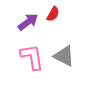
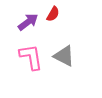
pink L-shape: moved 1 px left
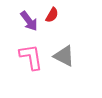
red semicircle: moved 1 px left, 1 px down
purple arrow: moved 1 px right, 1 px up; rotated 90 degrees clockwise
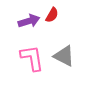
purple arrow: rotated 70 degrees counterclockwise
pink L-shape: moved 1 px right, 1 px down
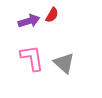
gray triangle: moved 7 px down; rotated 15 degrees clockwise
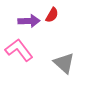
purple arrow: rotated 15 degrees clockwise
pink L-shape: moved 13 px left, 8 px up; rotated 28 degrees counterclockwise
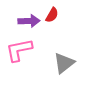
pink L-shape: rotated 64 degrees counterclockwise
gray triangle: rotated 40 degrees clockwise
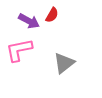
purple arrow: rotated 30 degrees clockwise
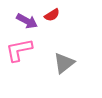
red semicircle: rotated 28 degrees clockwise
purple arrow: moved 2 px left
